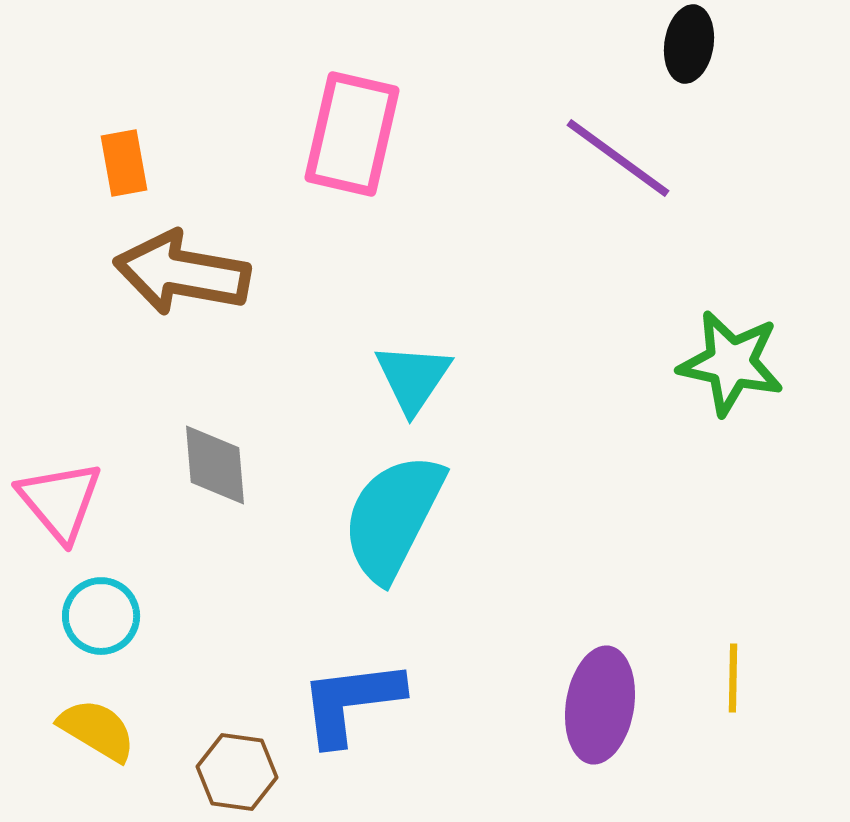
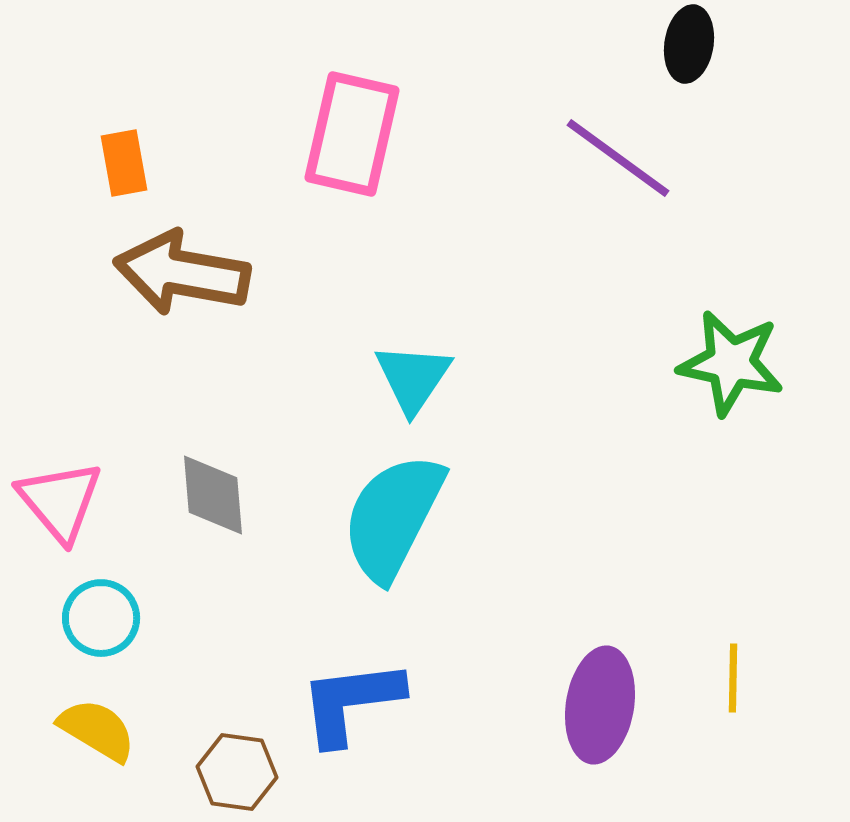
gray diamond: moved 2 px left, 30 px down
cyan circle: moved 2 px down
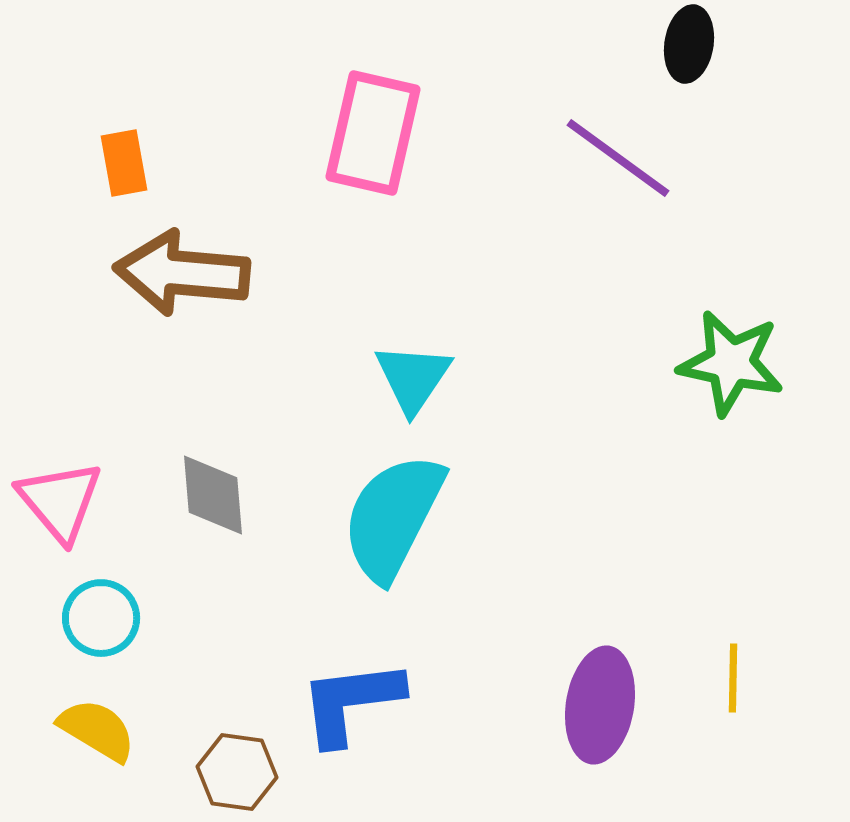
pink rectangle: moved 21 px right, 1 px up
brown arrow: rotated 5 degrees counterclockwise
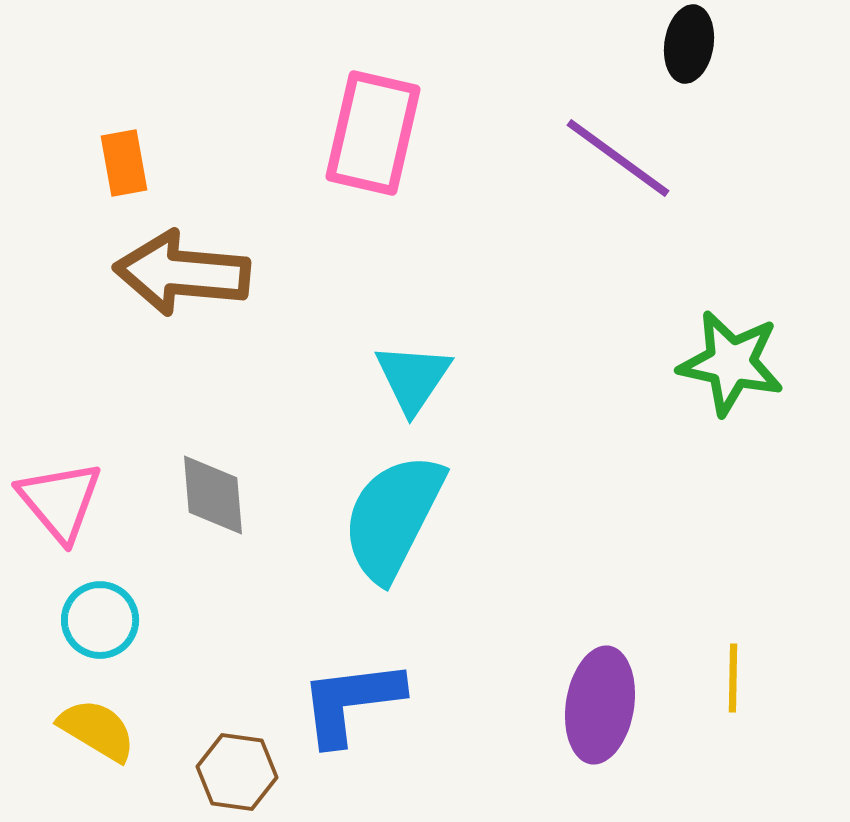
cyan circle: moved 1 px left, 2 px down
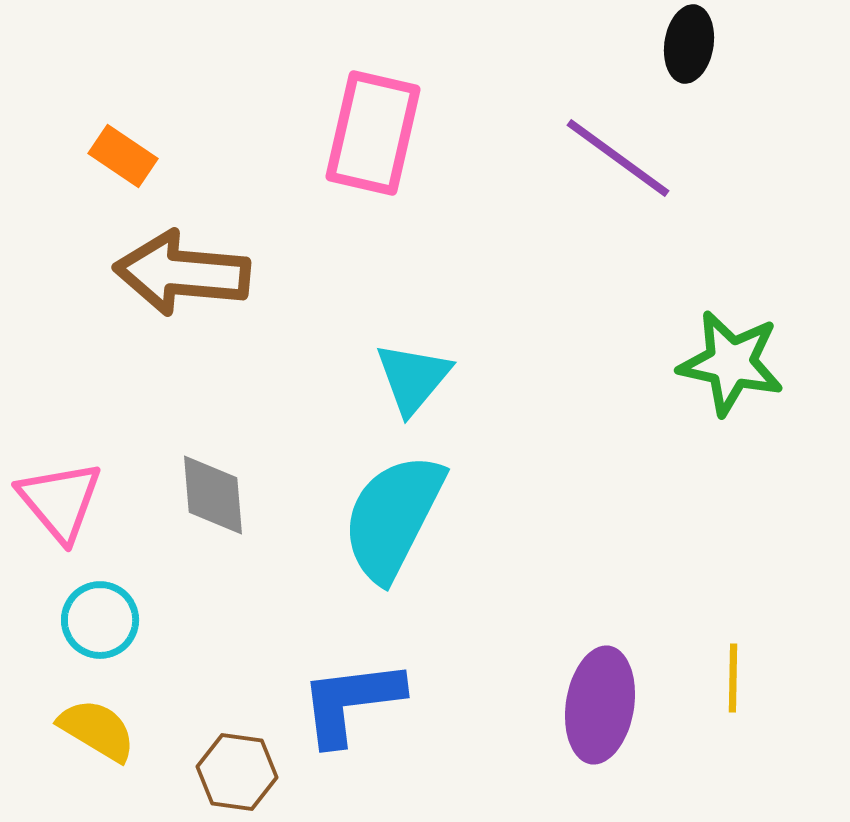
orange rectangle: moved 1 px left, 7 px up; rotated 46 degrees counterclockwise
cyan triangle: rotated 6 degrees clockwise
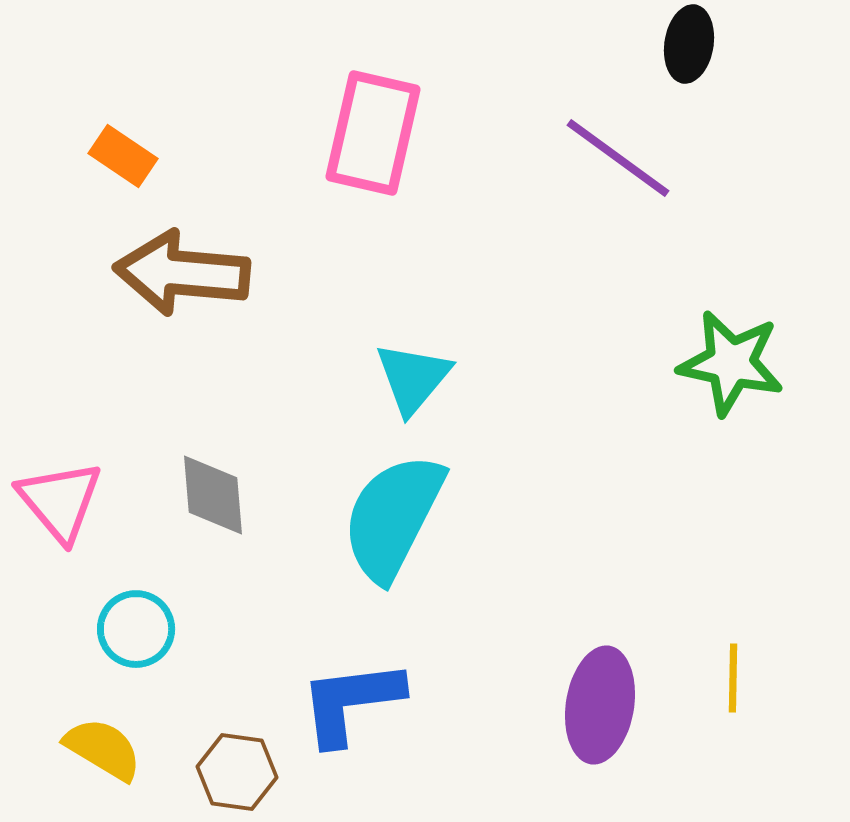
cyan circle: moved 36 px right, 9 px down
yellow semicircle: moved 6 px right, 19 px down
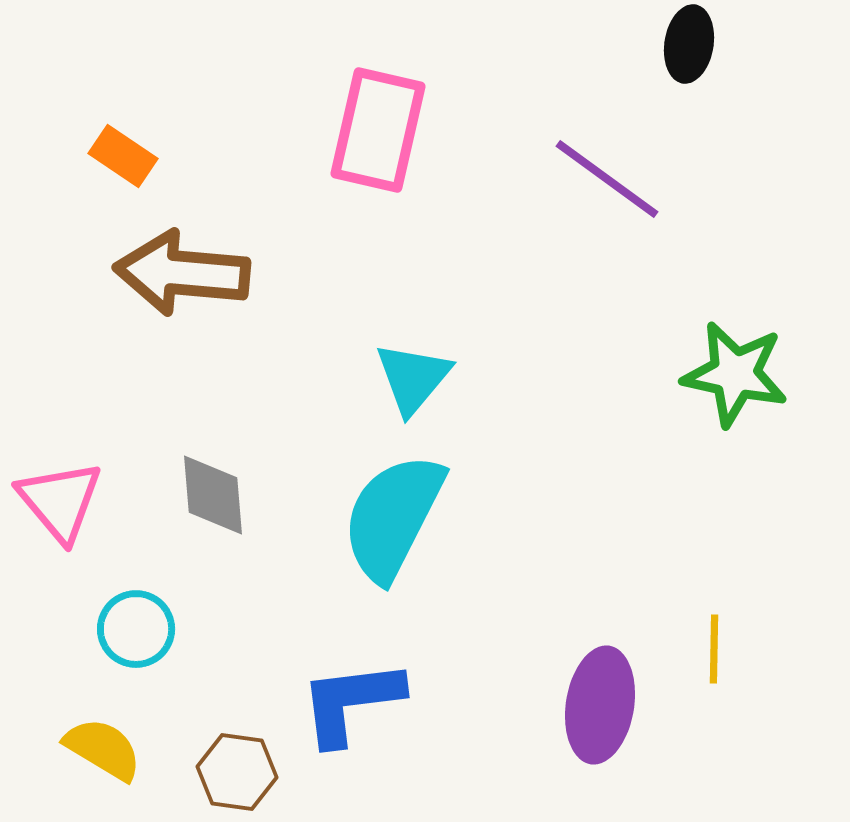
pink rectangle: moved 5 px right, 3 px up
purple line: moved 11 px left, 21 px down
green star: moved 4 px right, 11 px down
yellow line: moved 19 px left, 29 px up
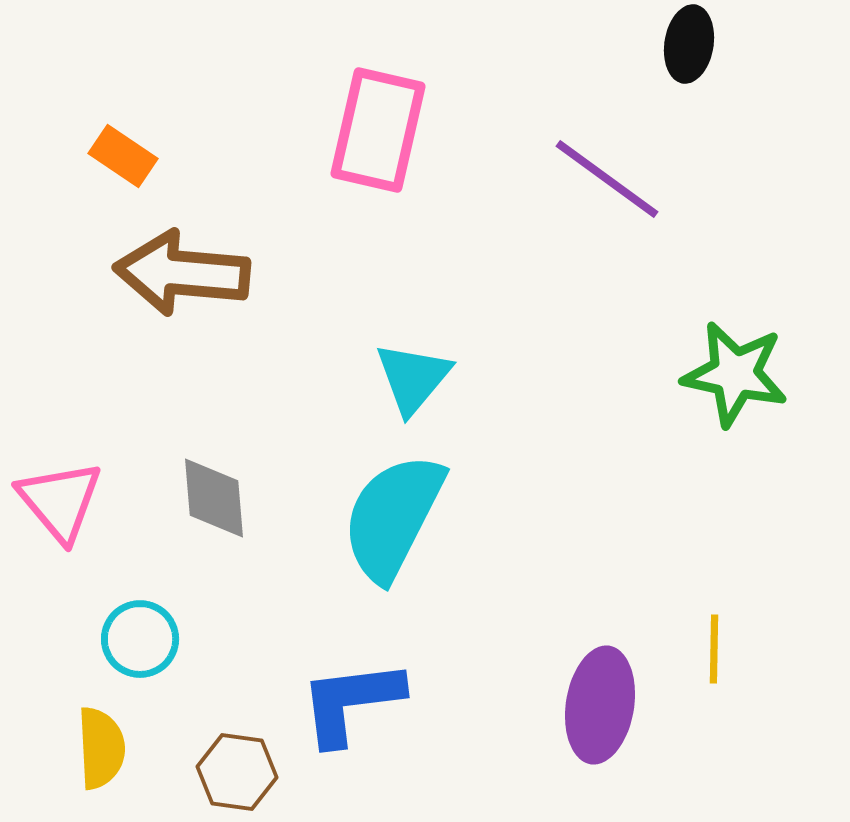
gray diamond: moved 1 px right, 3 px down
cyan circle: moved 4 px right, 10 px down
yellow semicircle: moved 2 px left, 1 px up; rotated 56 degrees clockwise
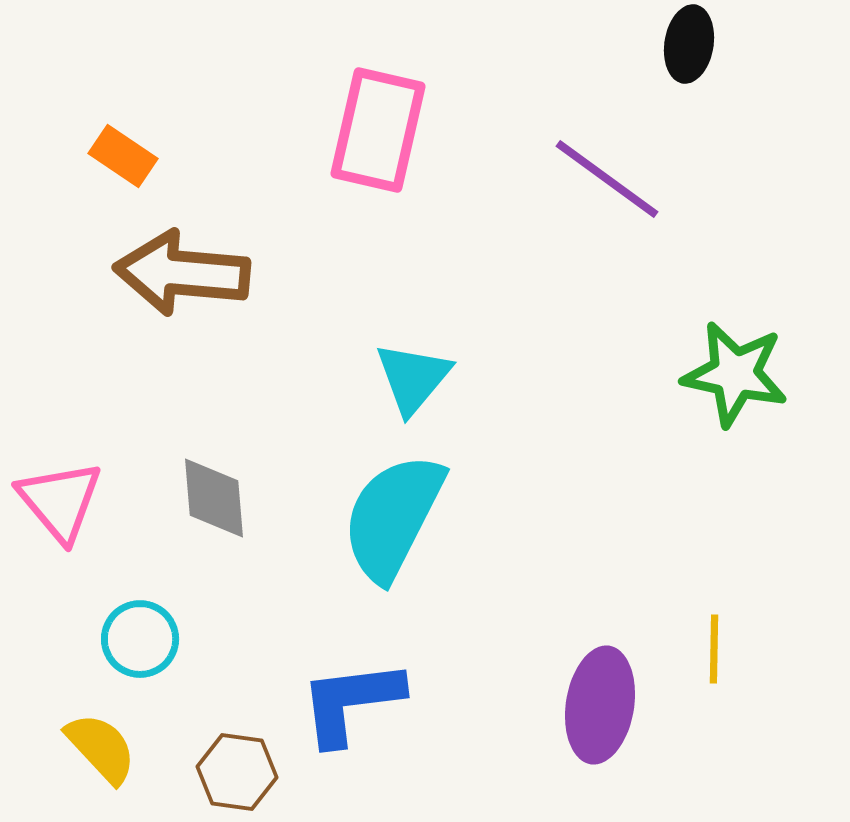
yellow semicircle: rotated 40 degrees counterclockwise
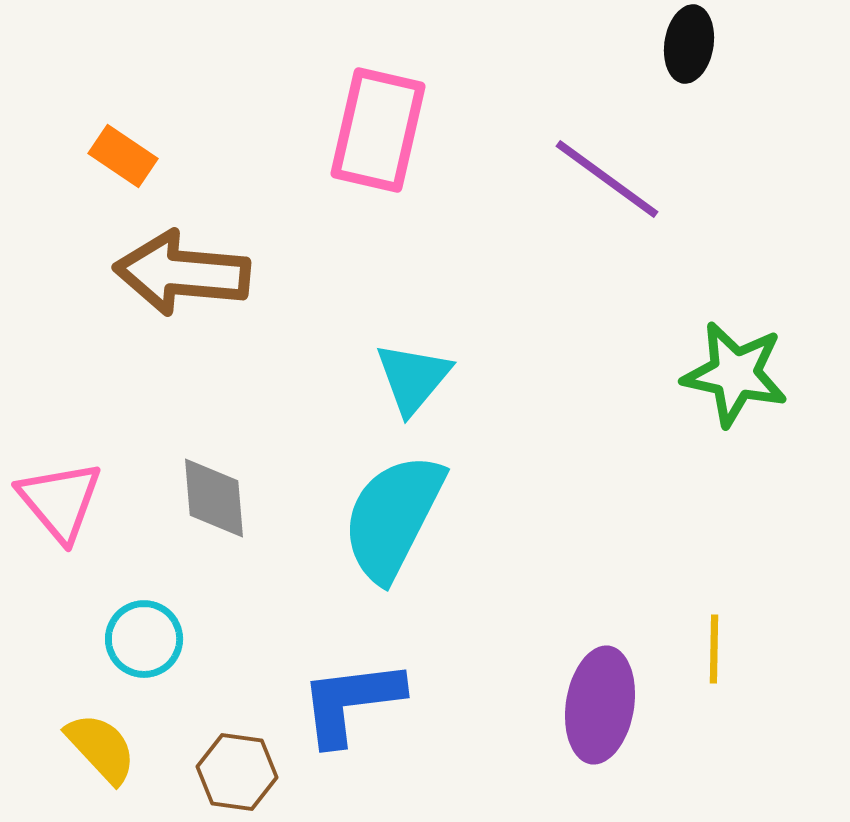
cyan circle: moved 4 px right
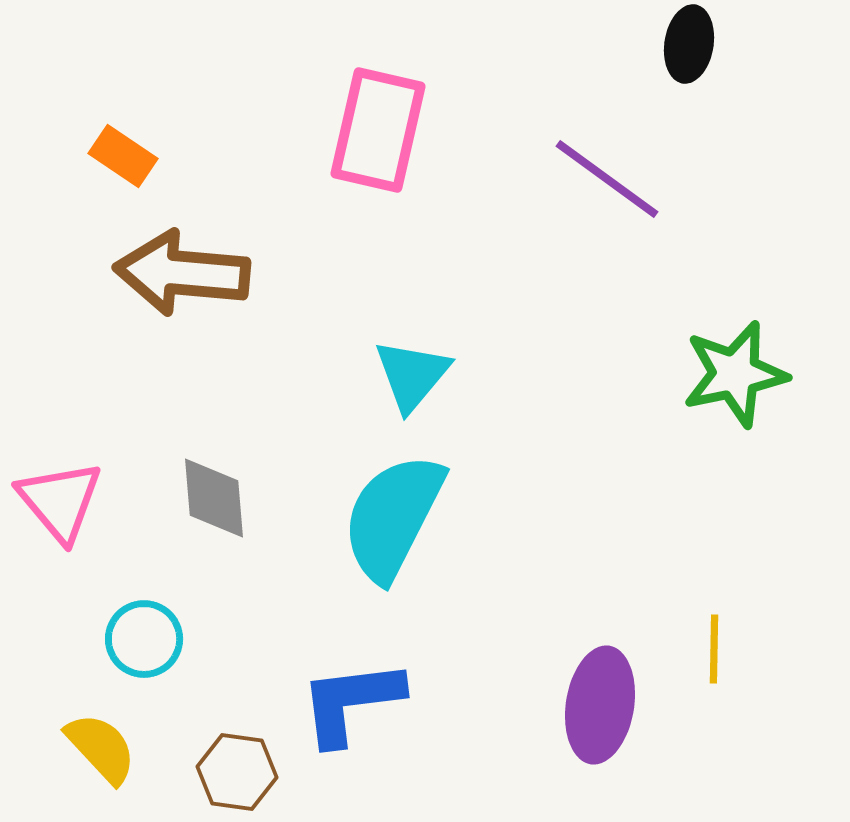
green star: rotated 24 degrees counterclockwise
cyan triangle: moved 1 px left, 3 px up
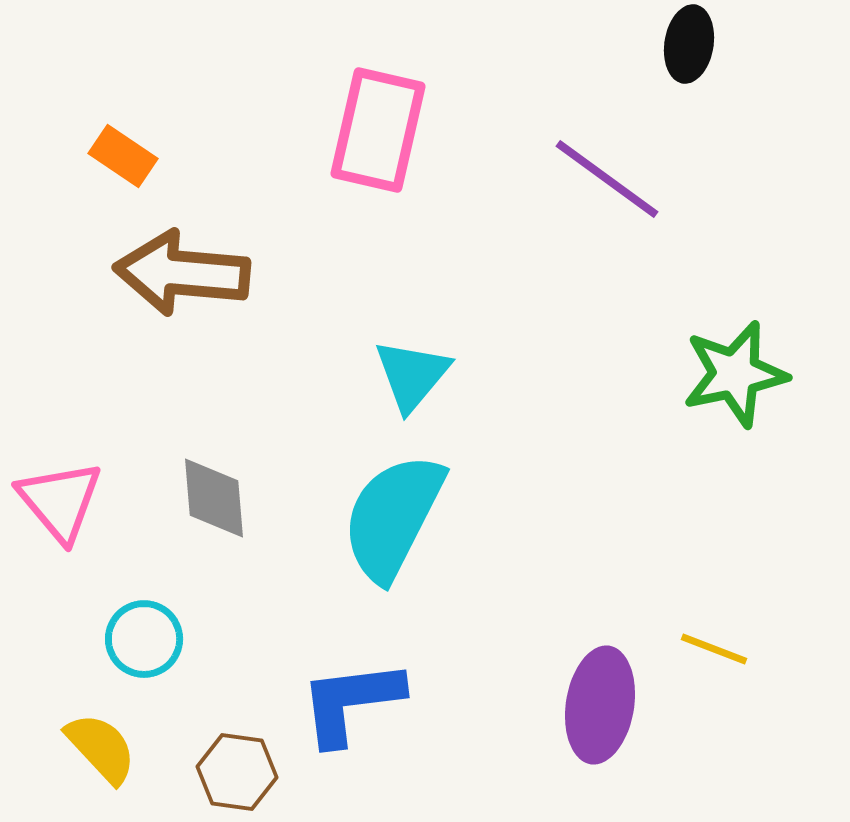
yellow line: rotated 70 degrees counterclockwise
